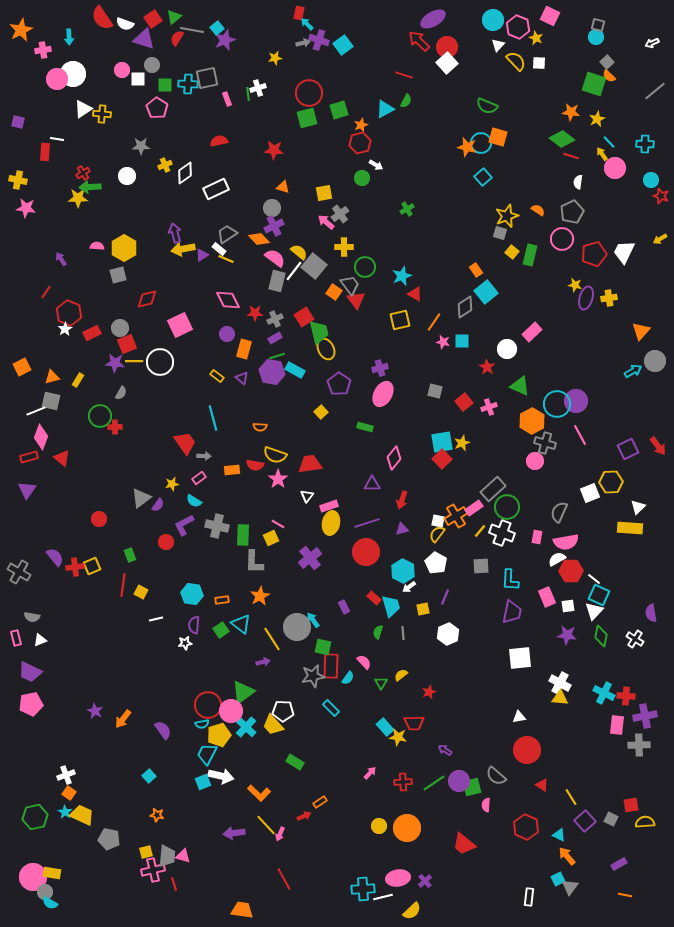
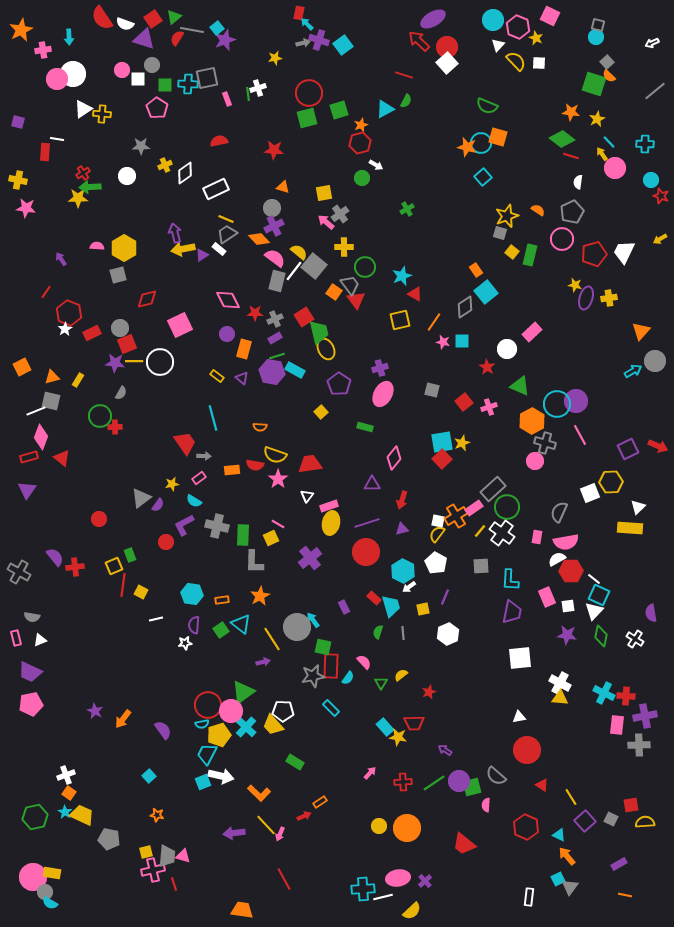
yellow line at (226, 259): moved 40 px up
gray square at (435, 391): moved 3 px left, 1 px up
red arrow at (658, 446): rotated 30 degrees counterclockwise
white cross at (502, 533): rotated 15 degrees clockwise
yellow square at (92, 566): moved 22 px right
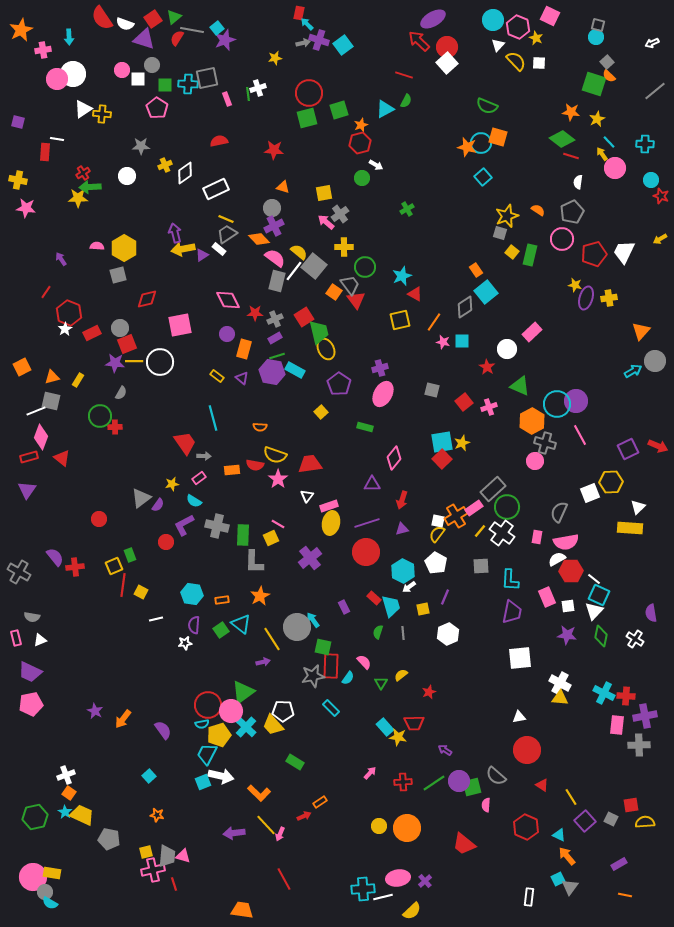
pink square at (180, 325): rotated 15 degrees clockwise
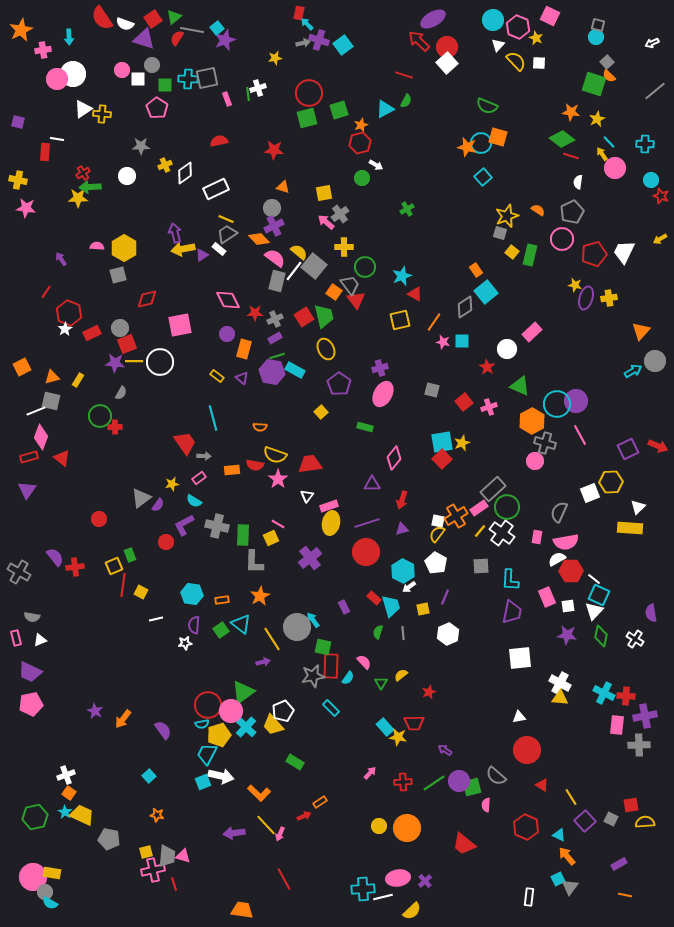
cyan cross at (188, 84): moved 5 px up
green trapezoid at (319, 332): moved 5 px right, 16 px up
pink rectangle at (474, 508): moved 5 px right
white pentagon at (283, 711): rotated 25 degrees counterclockwise
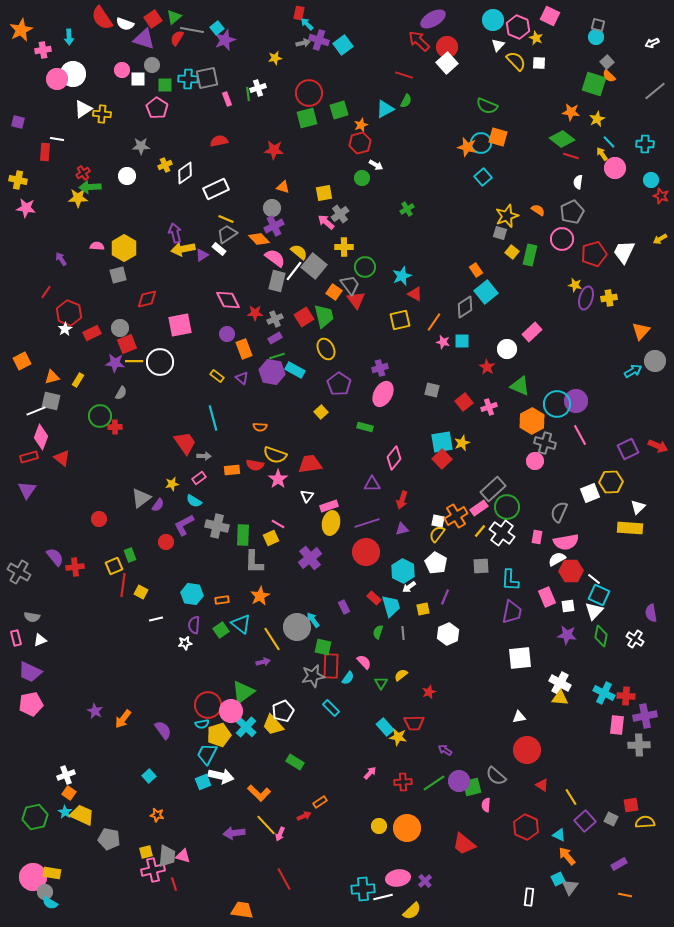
orange rectangle at (244, 349): rotated 36 degrees counterclockwise
orange square at (22, 367): moved 6 px up
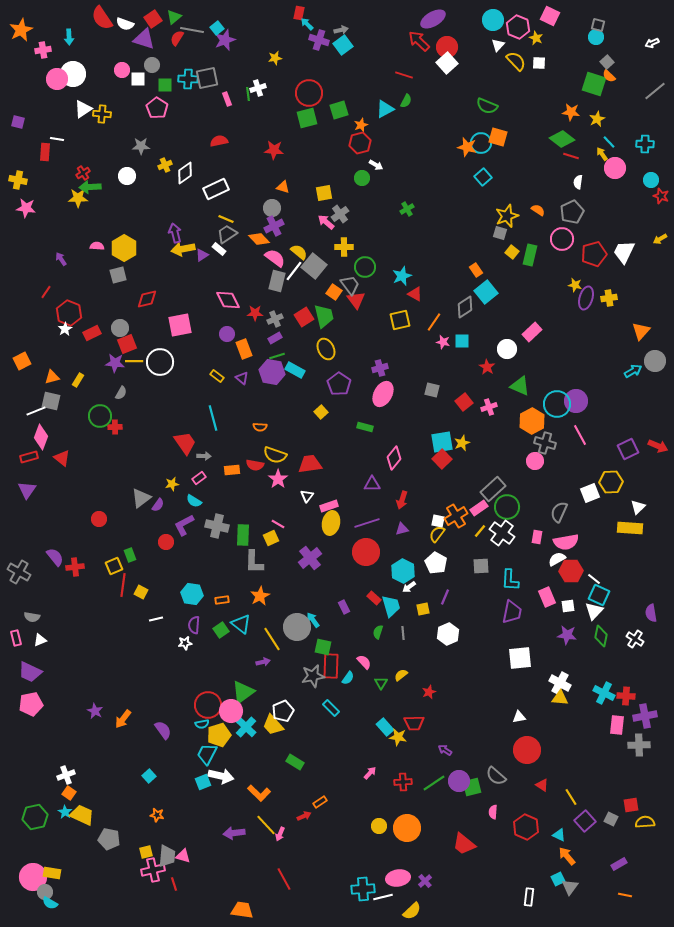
gray arrow at (303, 43): moved 38 px right, 13 px up
pink semicircle at (486, 805): moved 7 px right, 7 px down
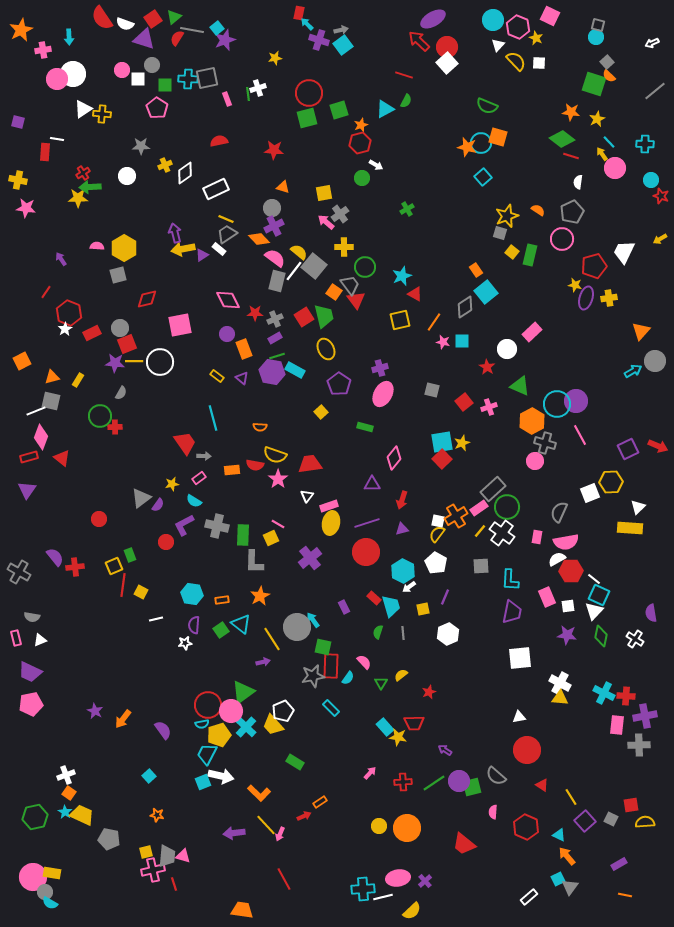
red pentagon at (594, 254): moved 12 px down
white rectangle at (529, 897): rotated 42 degrees clockwise
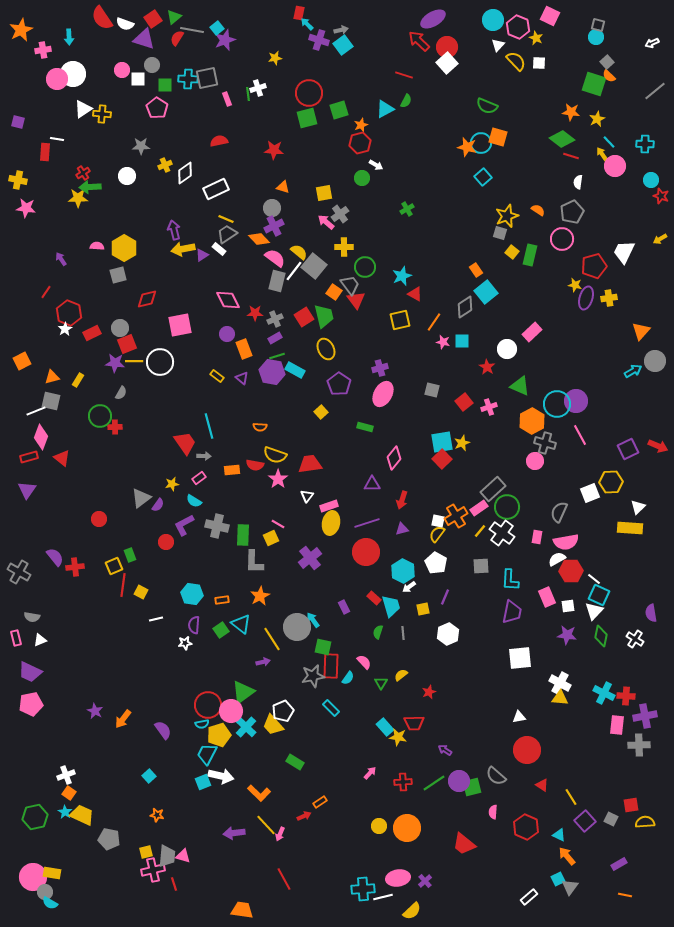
pink circle at (615, 168): moved 2 px up
purple arrow at (175, 233): moved 1 px left, 3 px up
cyan line at (213, 418): moved 4 px left, 8 px down
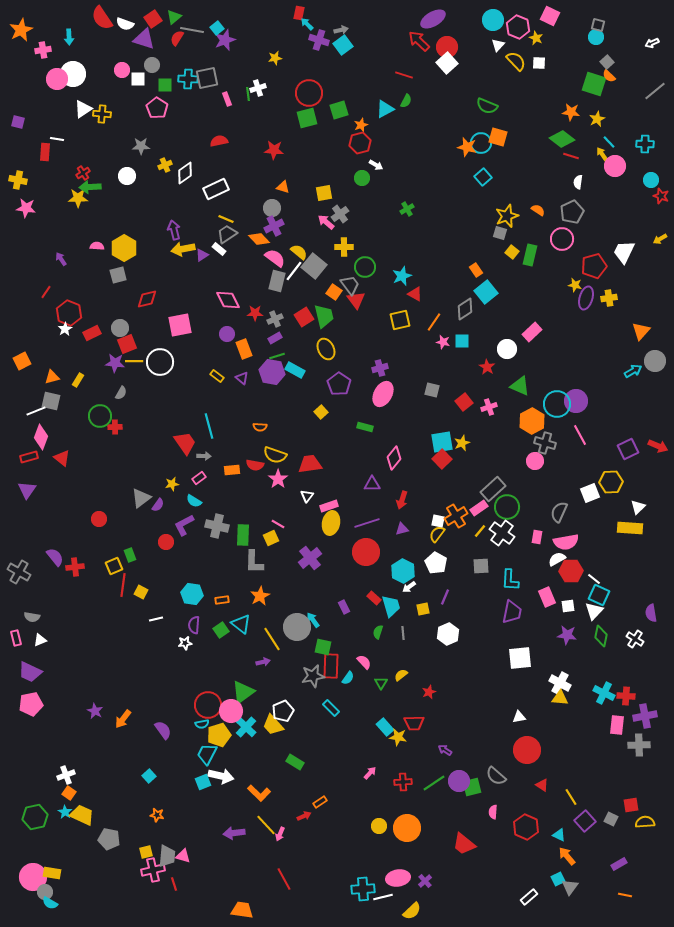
gray diamond at (465, 307): moved 2 px down
